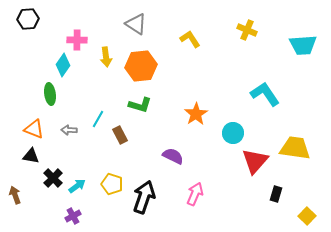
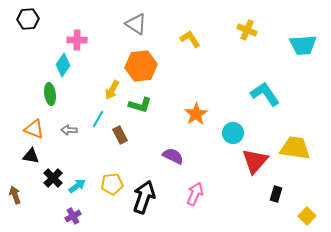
yellow arrow: moved 6 px right, 33 px down; rotated 36 degrees clockwise
yellow pentagon: rotated 25 degrees counterclockwise
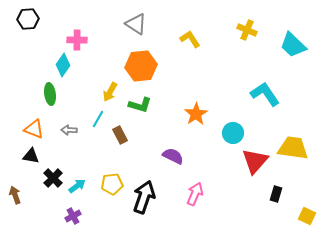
cyan trapezoid: moved 10 px left; rotated 48 degrees clockwise
yellow arrow: moved 2 px left, 2 px down
yellow trapezoid: moved 2 px left
yellow square: rotated 18 degrees counterclockwise
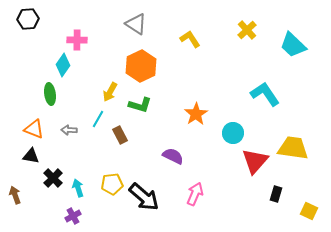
yellow cross: rotated 24 degrees clockwise
orange hexagon: rotated 20 degrees counterclockwise
cyan arrow: moved 1 px right, 2 px down; rotated 72 degrees counterclockwise
black arrow: rotated 112 degrees clockwise
yellow square: moved 2 px right, 5 px up
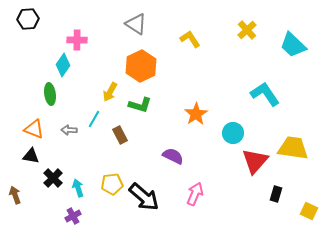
cyan line: moved 4 px left
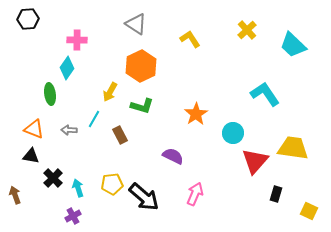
cyan diamond: moved 4 px right, 3 px down
green L-shape: moved 2 px right, 1 px down
